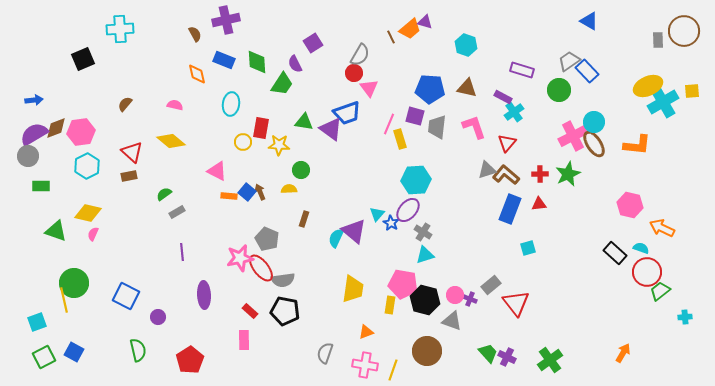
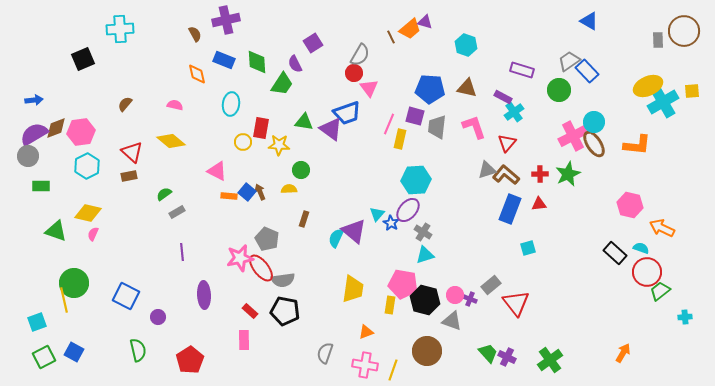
yellow rectangle at (400, 139): rotated 30 degrees clockwise
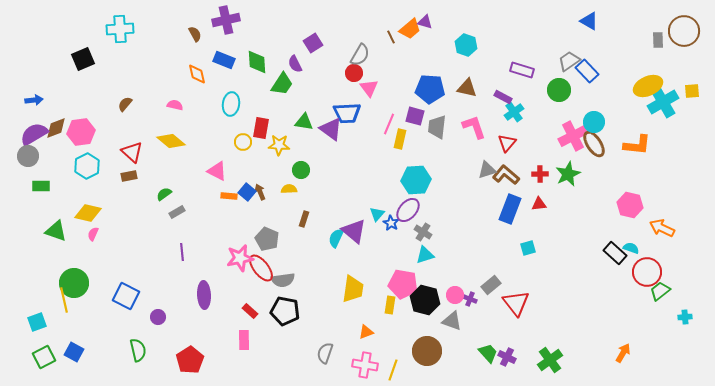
blue trapezoid at (347, 113): rotated 16 degrees clockwise
cyan semicircle at (641, 248): moved 10 px left
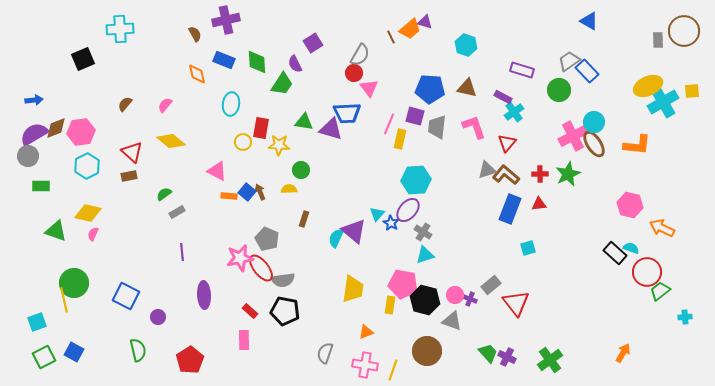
pink semicircle at (175, 105): moved 10 px left; rotated 63 degrees counterclockwise
purple triangle at (331, 129): rotated 20 degrees counterclockwise
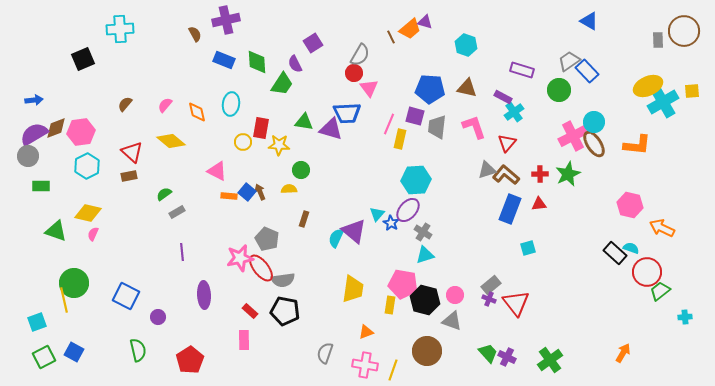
orange diamond at (197, 74): moved 38 px down
purple cross at (470, 299): moved 19 px right
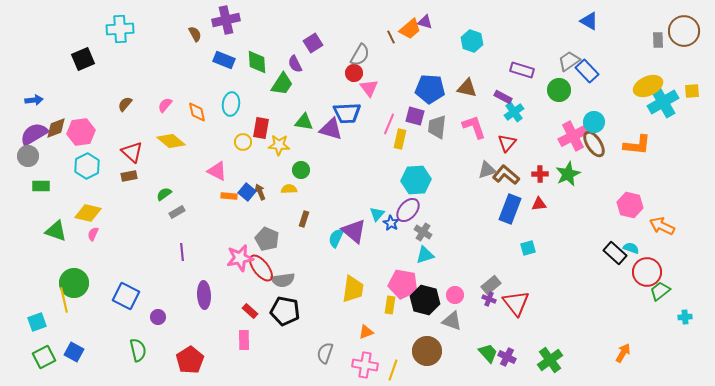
cyan hexagon at (466, 45): moved 6 px right, 4 px up
orange arrow at (662, 228): moved 2 px up
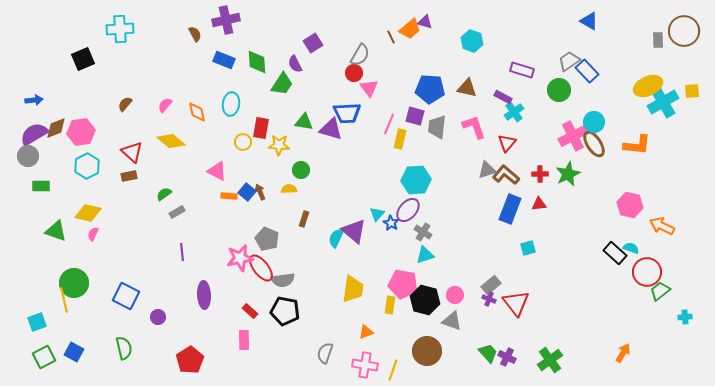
green semicircle at (138, 350): moved 14 px left, 2 px up
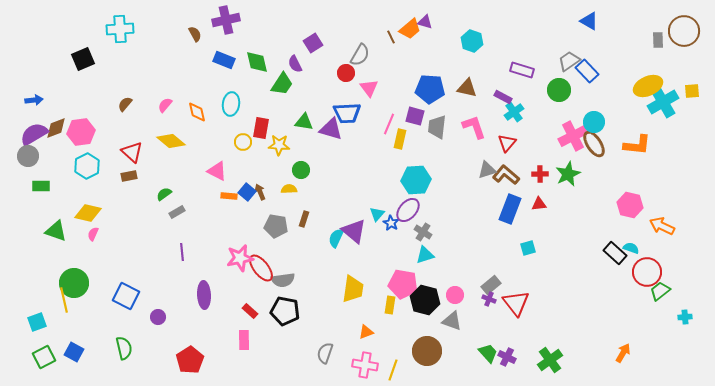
green diamond at (257, 62): rotated 10 degrees counterclockwise
red circle at (354, 73): moved 8 px left
gray pentagon at (267, 239): moved 9 px right, 13 px up; rotated 15 degrees counterclockwise
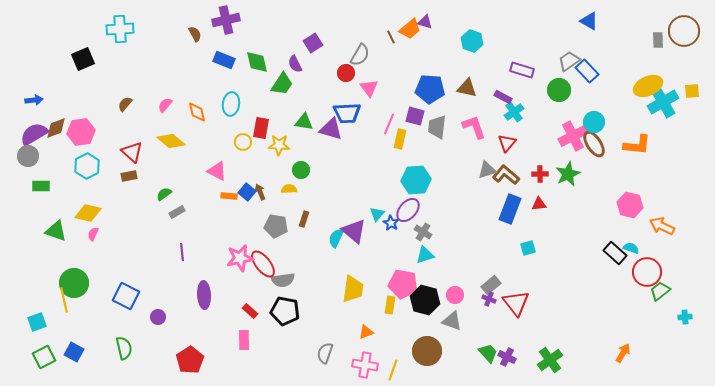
red ellipse at (261, 268): moved 2 px right, 4 px up
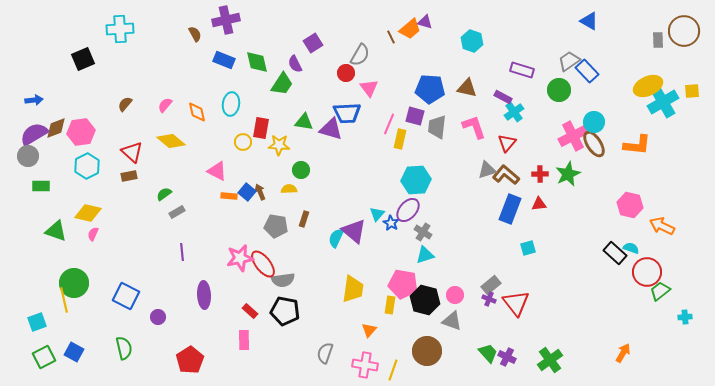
orange triangle at (366, 332): moved 3 px right, 2 px up; rotated 28 degrees counterclockwise
